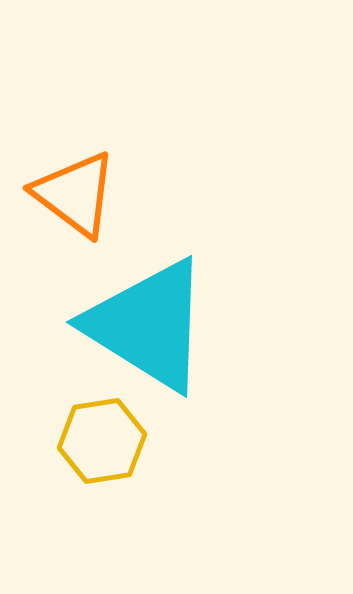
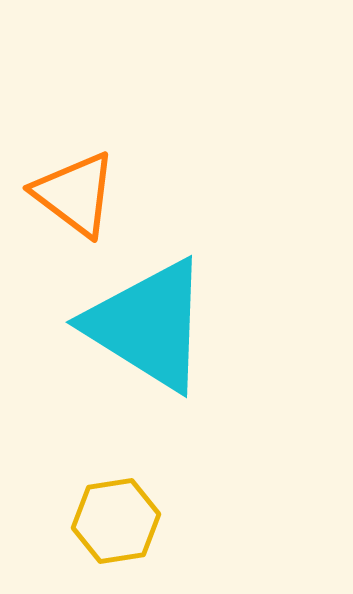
yellow hexagon: moved 14 px right, 80 px down
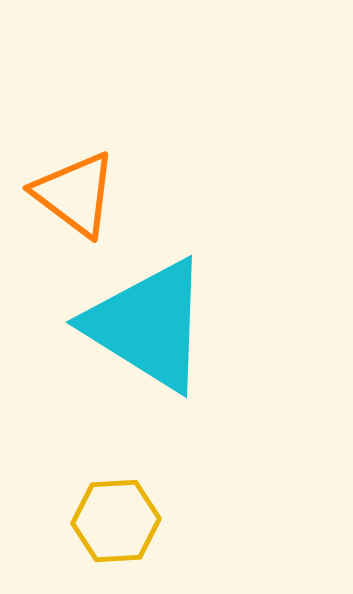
yellow hexagon: rotated 6 degrees clockwise
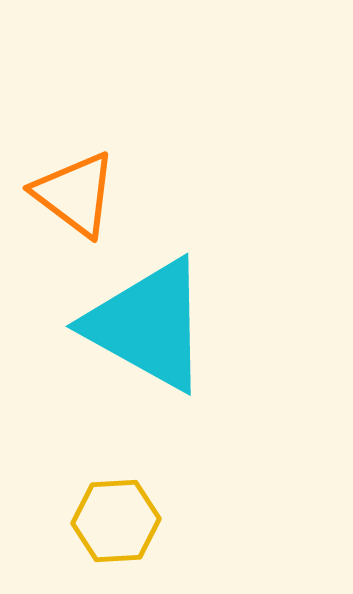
cyan triangle: rotated 3 degrees counterclockwise
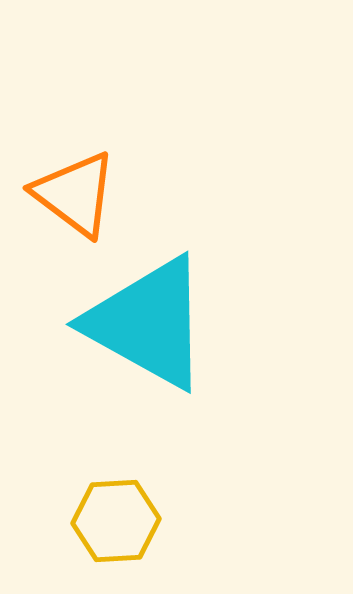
cyan triangle: moved 2 px up
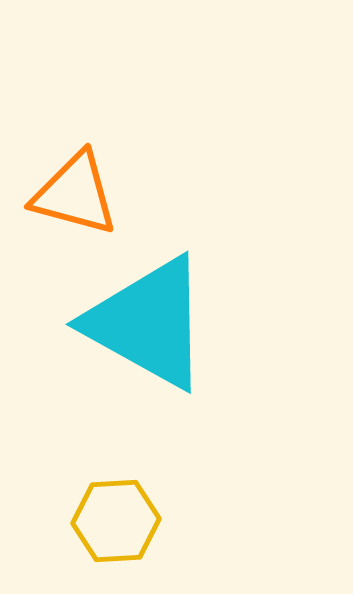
orange triangle: rotated 22 degrees counterclockwise
